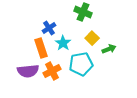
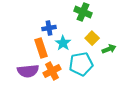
blue cross: rotated 24 degrees clockwise
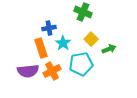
yellow square: moved 1 px left, 1 px down
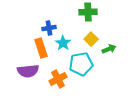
green cross: moved 5 px right; rotated 24 degrees counterclockwise
orange cross: moved 6 px right, 8 px down
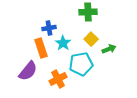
purple semicircle: rotated 45 degrees counterclockwise
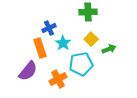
blue cross: rotated 16 degrees counterclockwise
orange rectangle: moved 1 px left
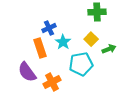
green cross: moved 9 px right
cyan star: moved 1 px up
purple semicircle: moved 1 px left, 1 px down; rotated 105 degrees clockwise
orange cross: moved 6 px left, 3 px down
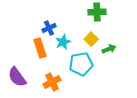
cyan star: rotated 14 degrees clockwise
purple semicircle: moved 10 px left, 5 px down
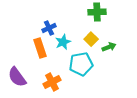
green arrow: moved 2 px up
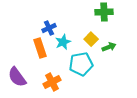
green cross: moved 7 px right
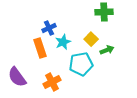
green arrow: moved 2 px left, 3 px down
